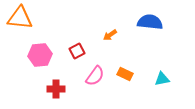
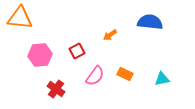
red cross: rotated 36 degrees clockwise
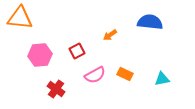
pink semicircle: moved 1 px up; rotated 25 degrees clockwise
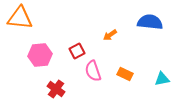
pink semicircle: moved 2 px left, 4 px up; rotated 100 degrees clockwise
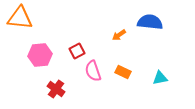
orange arrow: moved 9 px right
orange rectangle: moved 2 px left, 2 px up
cyan triangle: moved 2 px left, 1 px up
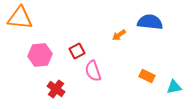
orange rectangle: moved 24 px right, 4 px down
cyan triangle: moved 14 px right, 9 px down
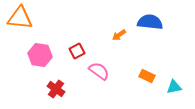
pink hexagon: rotated 15 degrees clockwise
pink semicircle: moved 6 px right; rotated 145 degrees clockwise
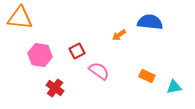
red cross: moved 1 px left, 1 px up
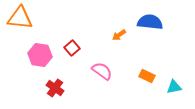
red square: moved 5 px left, 3 px up; rotated 14 degrees counterclockwise
pink semicircle: moved 3 px right
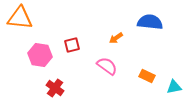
orange arrow: moved 3 px left, 3 px down
red square: moved 3 px up; rotated 28 degrees clockwise
pink semicircle: moved 5 px right, 5 px up
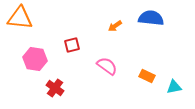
blue semicircle: moved 1 px right, 4 px up
orange arrow: moved 1 px left, 12 px up
pink hexagon: moved 5 px left, 4 px down
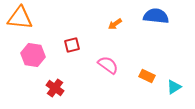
blue semicircle: moved 5 px right, 2 px up
orange arrow: moved 2 px up
pink hexagon: moved 2 px left, 4 px up
pink semicircle: moved 1 px right, 1 px up
cyan triangle: rotated 21 degrees counterclockwise
